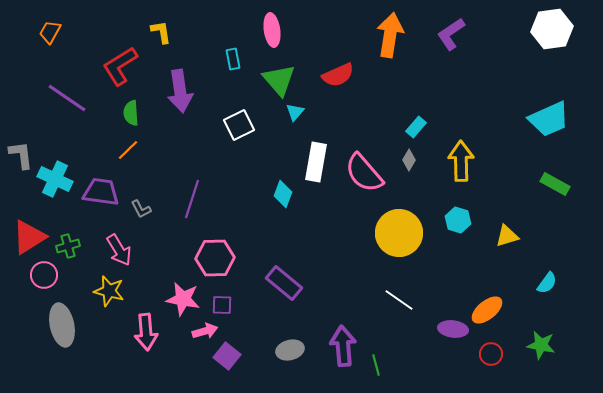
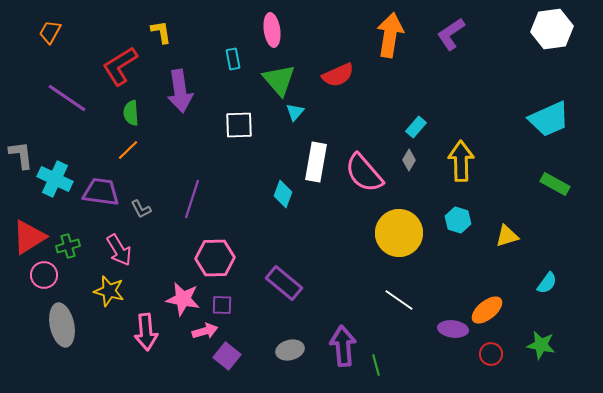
white square at (239, 125): rotated 24 degrees clockwise
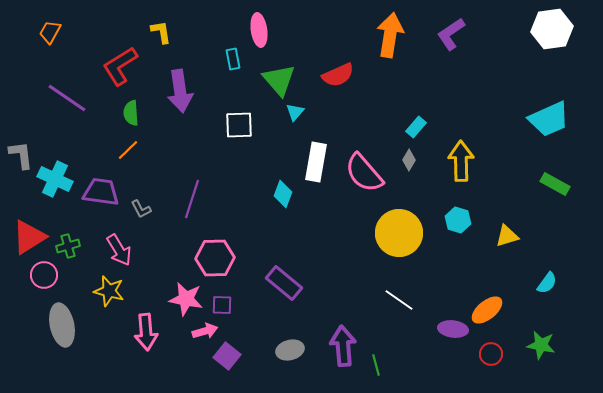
pink ellipse at (272, 30): moved 13 px left
pink star at (183, 299): moved 3 px right
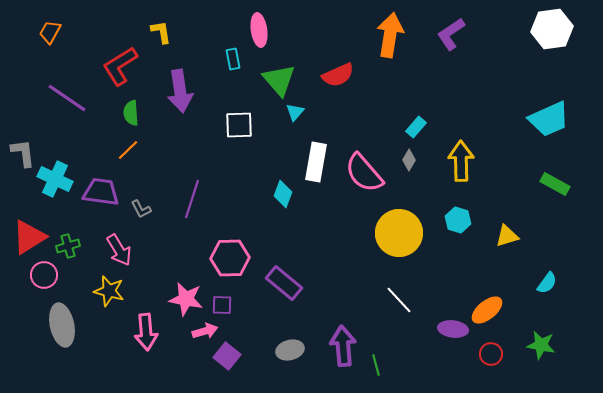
gray L-shape at (21, 155): moved 2 px right, 2 px up
pink hexagon at (215, 258): moved 15 px right
white line at (399, 300): rotated 12 degrees clockwise
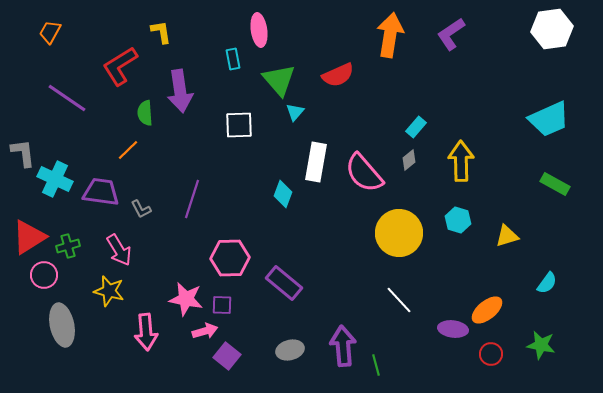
green semicircle at (131, 113): moved 14 px right
gray diamond at (409, 160): rotated 20 degrees clockwise
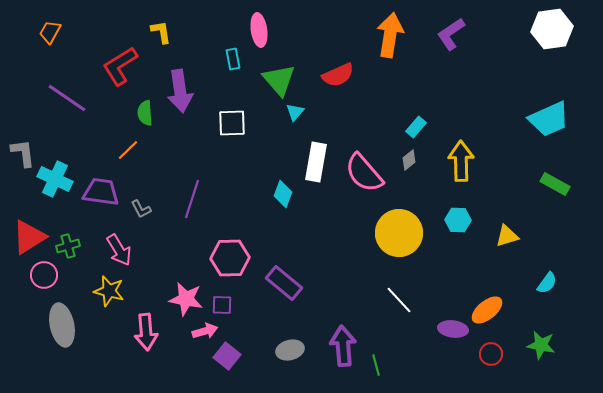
white square at (239, 125): moved 7 px left, 2 px up
cyan hexagon at (458, 220): rotated 15 degrees counterclockwise
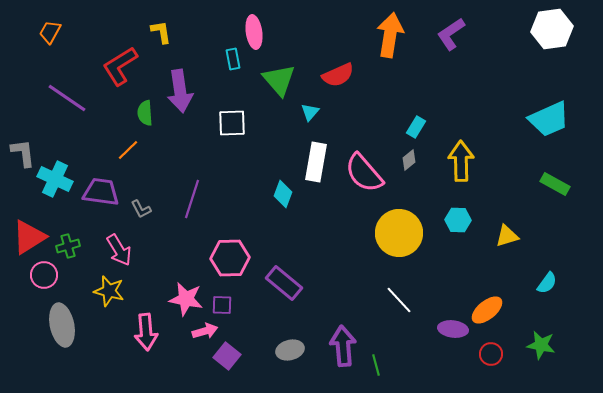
pink ellipse at (259, 30): moved 5 px left, 2 px down
cyan triangle at (295, 112): moved 15 px right
cyan rectangle at (416, 127): rotated 10 degrees counterclockwise
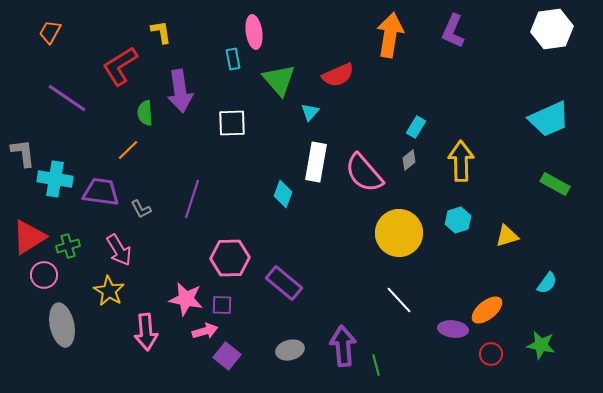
purple L-shape at (451, 34): moved 2 px right, 3 px up; rotated 32 degrees counterclockwise
cyan cross at (55, 179): rotated 16 degrees counterclockwise
cyan hexagon at (458, 220): rotated 20 degrees counterclockwise
yellow star at (109, 291): rotated 16 degrees clockwise
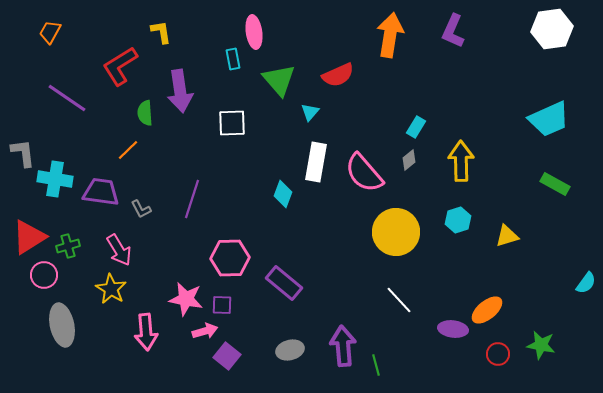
yellow circle at (399, 233): moved 3 px left, 1 px up
cyan semicircle at (547, 283): moved 39 px right
yellow star at (109, 291): moved 2 px right, 2 px up
red circle at (491, 354): moved 7 px right
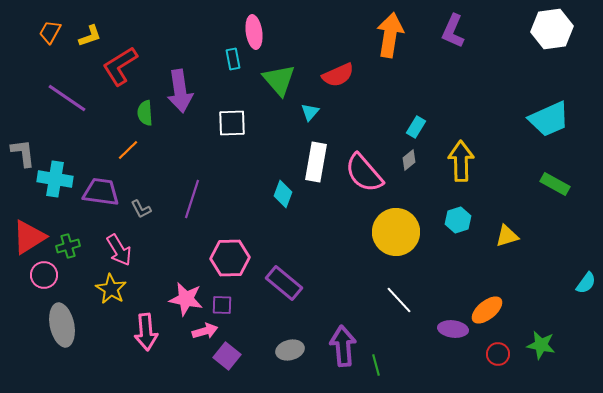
yellow L-shape at (161, 32): moved 71 px left, 4 px down; rotated 80 degrees clockwise
